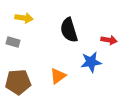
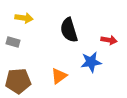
orange triangle: moved 1 px right
brown pentagon: moved 1 px up
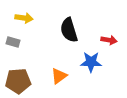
blue star: rotated 10 degrees clockwise
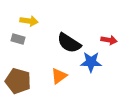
yellow arrow: moved 5 px right, 3 px down
black semicircle: moved 13 px down; rotated 40 degrees counterclockwise
gray rectangle: moved 5 px right, 3 px up
brown pentagon: rotated 20 degrees clockwise
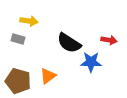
orange triangle: moved 11 px left
